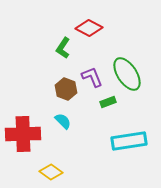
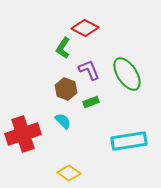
red diamond: moved 4 px left
purple L-shape: moved 3 px left, 7 px up
green rectangle: moved 17 px left
red cross: rotated 16 degrees counterclockwise
yellow diamond: moved 18 px right, 1 px down
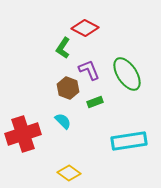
brown hexagon: moved 2 px right, 1 px up
green rectangle: moved 4 px right
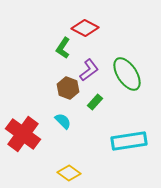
purple L-shape: rotated 75 degrees clockwise
green rectangle: rotated 28 degrees counterclockwise
red cross: rotated 36 degrees counterclockwise
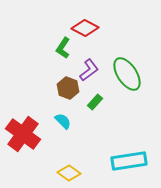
cyan rectangle: moved 20 px down
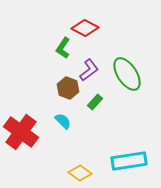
red cross: moved 2 px left, 2 px up
yellow diamond: moved 11 px right
